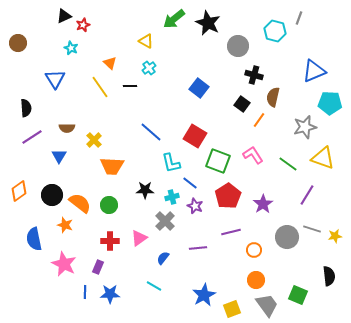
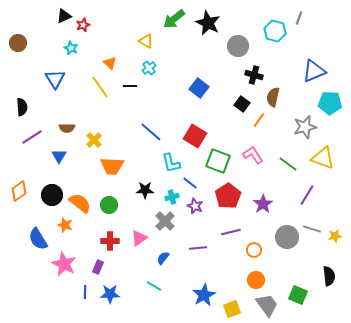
black semicircle at (26, 108): moved 4 px left, 1 px up
blue semicircle at (34, 239): moved 4 px right; rotated 20 degrees counterclockwise
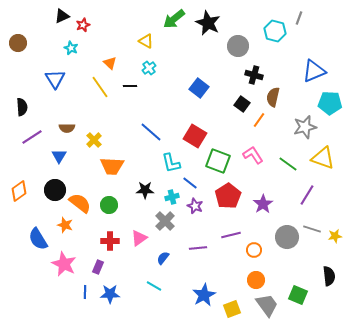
black triangle at (64, 16): moved 2 px left
black circle at (52, 195): moved 3 px right, 5 px up
purple line at (231, 232): moved 3 px down
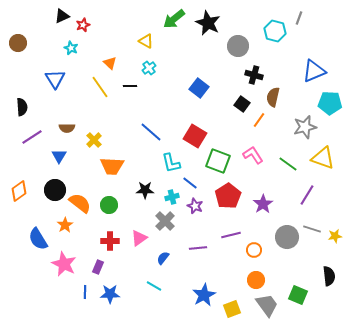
orange star at (65, 225): rotated 21 degrees clockwise
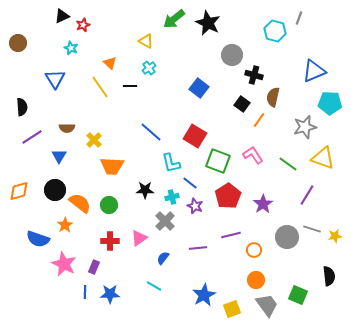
gray circle at (238, 46): moved 6 px left, 9 px down
orange diamond at (19, 191): rotated 20 degrees clockwise
blue semicircle at (38, 239): rotated 40 degrees counterclockwise
purple rectangle at (98, 267): moved 4 px left
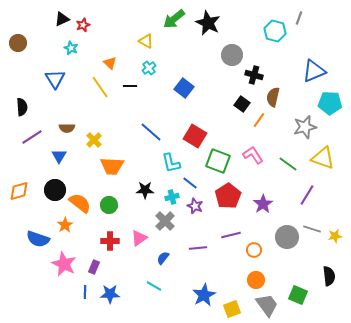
black triangle at (62, 16): moved 3 px down
blue square at (199, 88): moved 15 px left
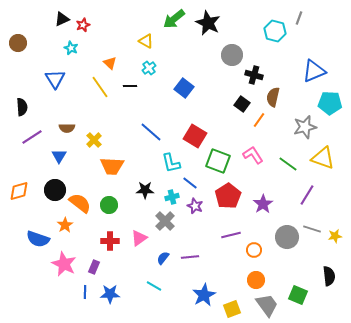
purple line at (198, 248): moved 8 px left, 9 px down
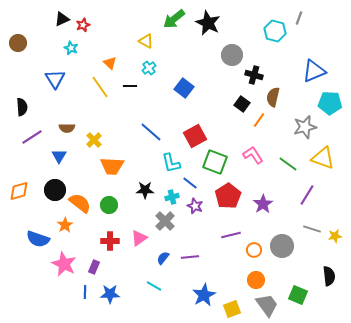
red square at (195, 136): rotated 30 degrees clockwise
green square at (218, 161): moved 3 px left, 1 px down
gray circle at (287, 237): moved 5 px left, 9 px down
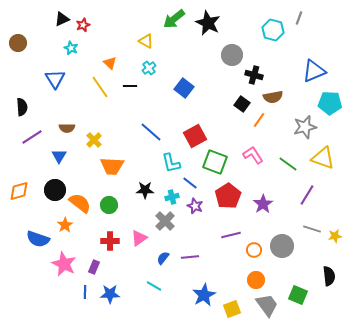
cyan hexagon at (275, 31): moved 2 px left, 1 px up
brown semicircle at (273, 97): rotated 114 degrees counterclockwise
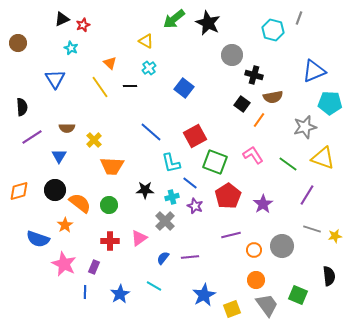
blue star at (110, 294): moved 10 px right; rotated 30 degrees counterclockwise
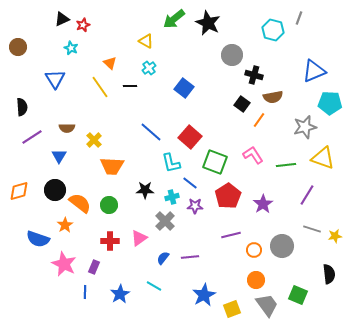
brown circle at (18, 43): moved 4 px down
red square at (195, 136): moved 5 px left, 1 px down; rotated 20 degrees counterclockwise
green line at (288, 164): moved 2 px left, 1 px down; rotated 42 degrees counterclockwise
purple star at (195, 206): rotated 21 degrees counterclockwise
black semicircle at (329, 276): moved 2 px up
